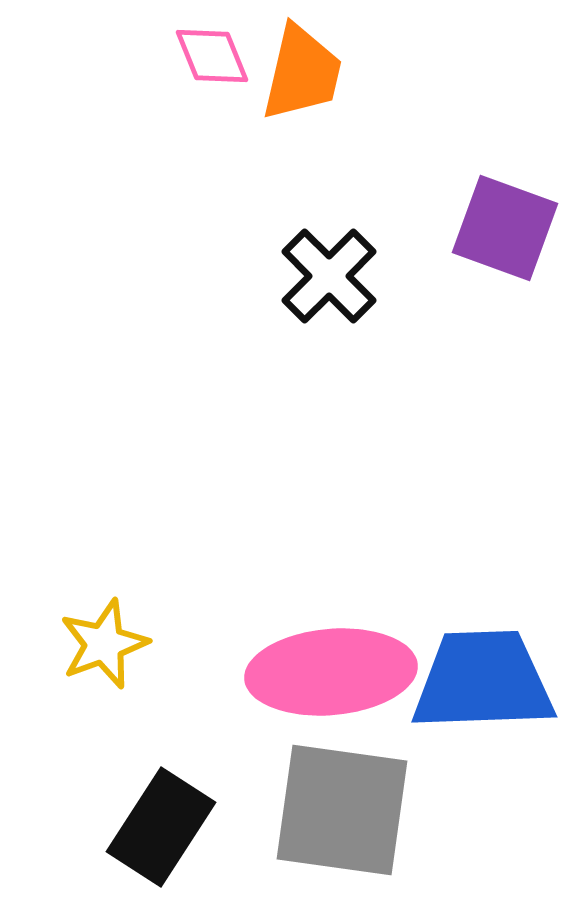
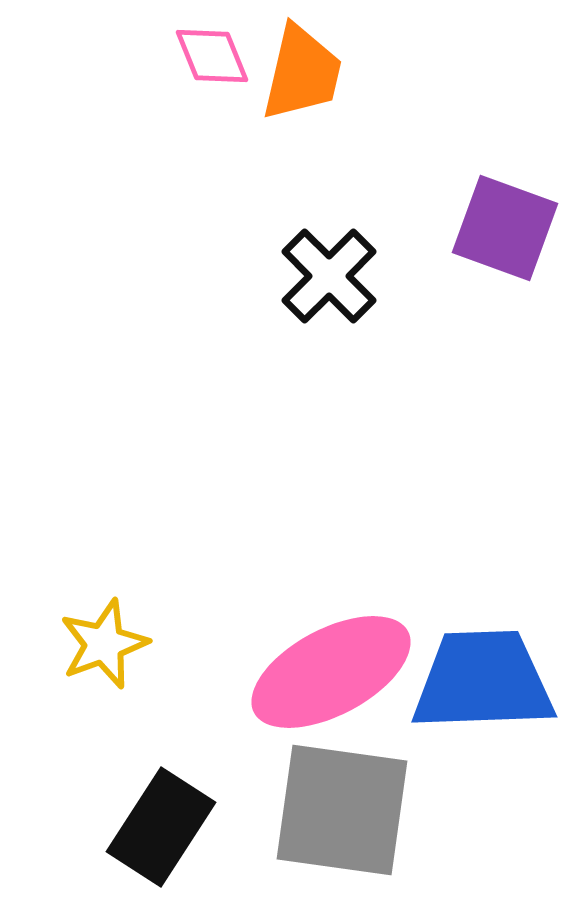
pink ellipse: rotated 23 degrees counterclockwise
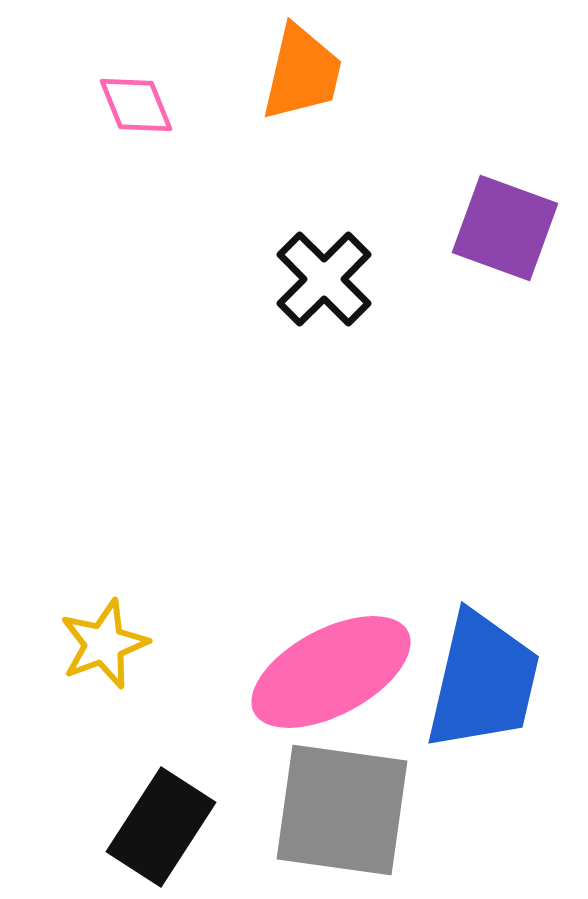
pink diamond: moved 76 px left, 49 px down
black cross: moved 5 px left, 3 px down
blue trapezoid: rotated 105 degrees clockwise
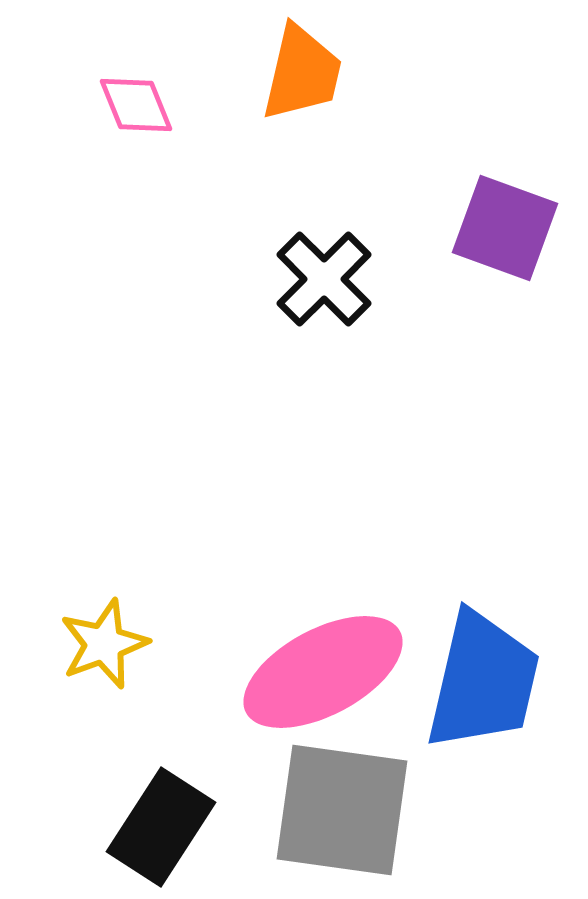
pink ellipse: moved 8 px left
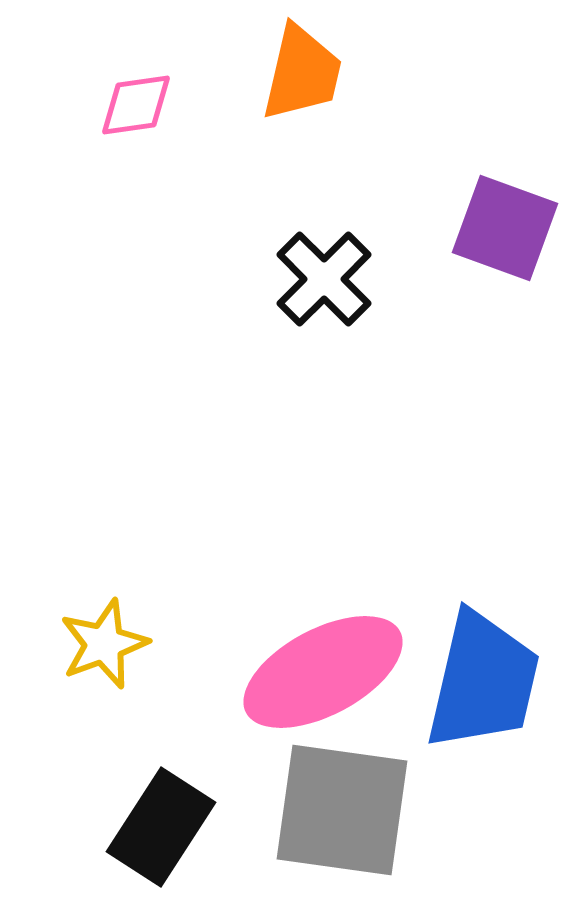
pink diamond: rotated 76 degrees counterclockwise
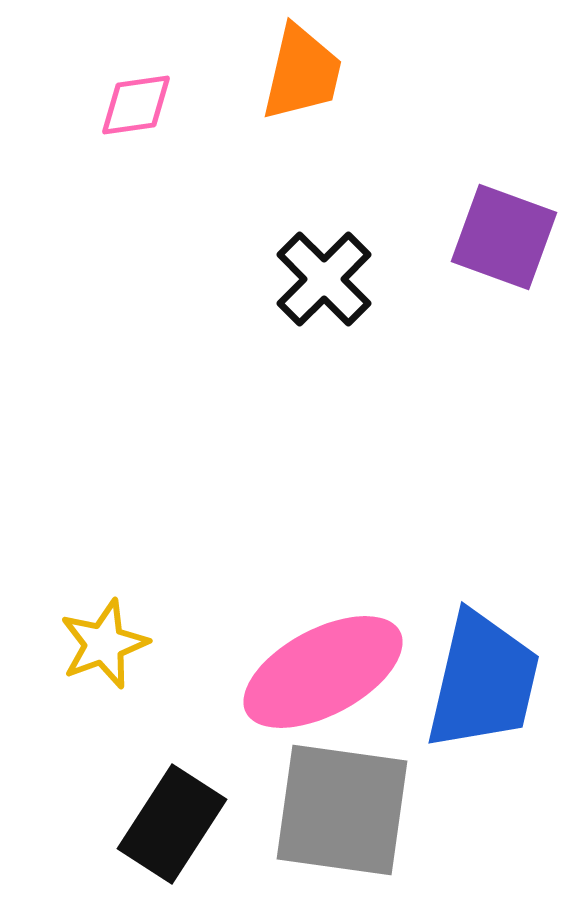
purple square: moved 1 px left, 9 px down
black rectangle: moved 11 px right, 3 px up
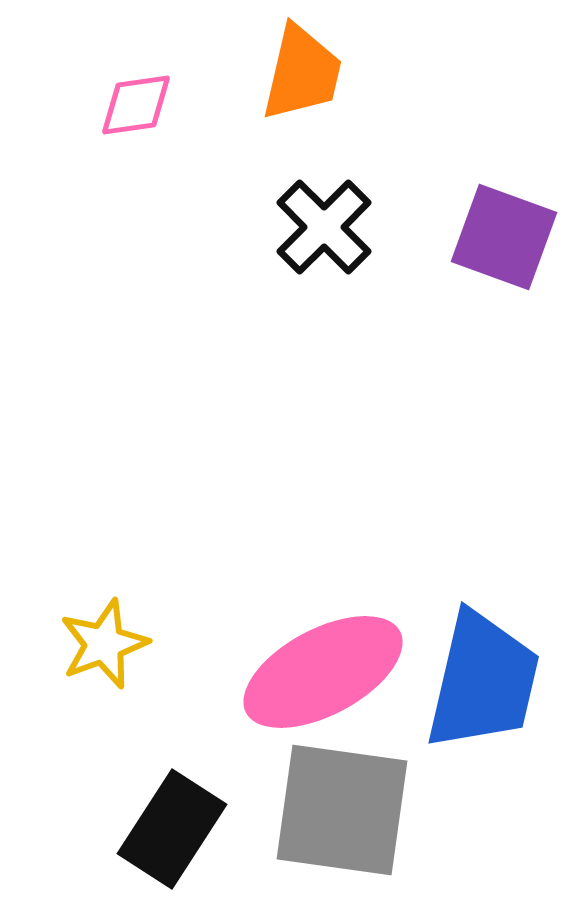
black cross: moved 52 px up
black rectangle: moved 5 px down
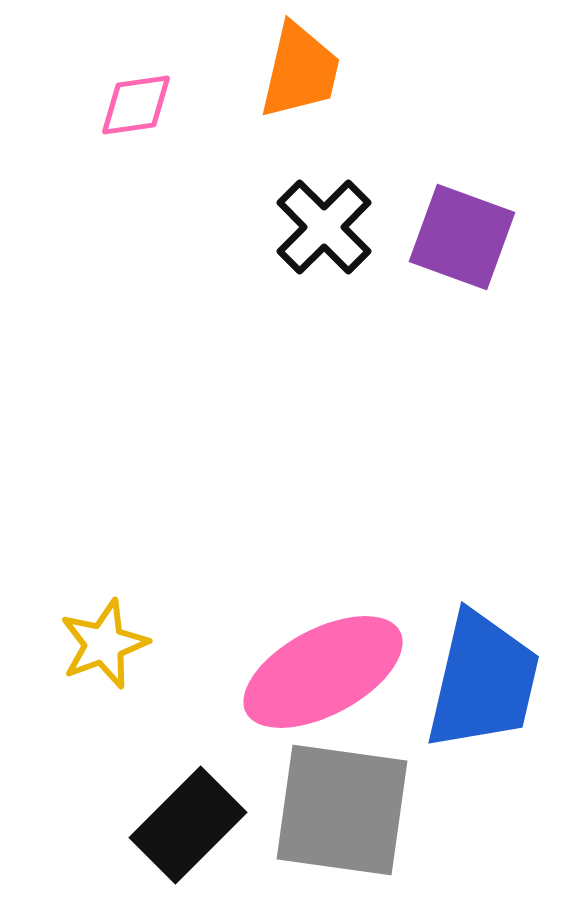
orange trapezoid: moved 2 px left, 2 px up
purple square: moved 42 px left
black rectangle: moved 16 px right, 4 px up; rotated 12 degrees clockwise
